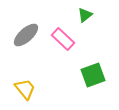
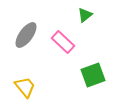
gray ellipse: rotated 12 degrees counterclockwise
pink rectangle: moved 3 px down
yellow trapezoid: moved 2 px up
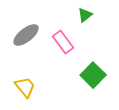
gray ellipse: rotated 16 degrees clockwise
pink rectangle: rotated 10 degrees clockwise
green square: rotated 25 degrees counterclockwise
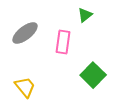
gray ellipse: moved 1 px left, 2 px up
pink rectangle: rotated 45 degrees clockwise
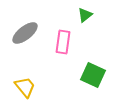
green square: rotated 20 degrees counterclockwise
